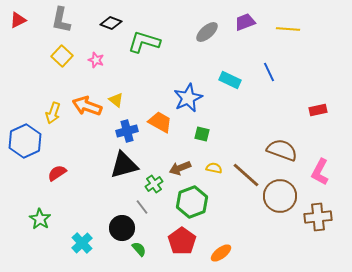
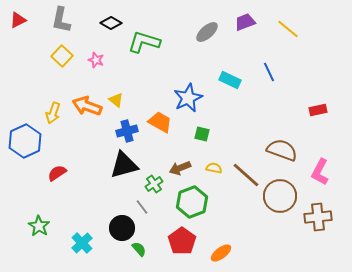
black diamond: rotated 10 degrees clockwise
yellow line: rotated 35 degrees clockwise
green star: moved 1 px left, 7 px down
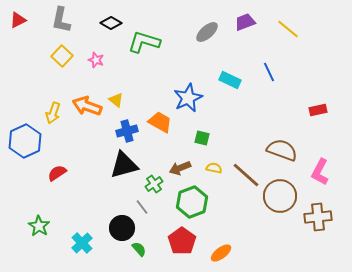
green square: moved 4 px down
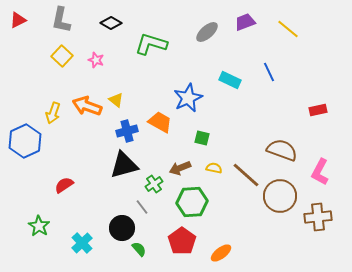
green L-shape: moved 7 px right, 2 px down
red semicircle: moved 7 px right, 12 px down
green hexagon: rotated 16 degrees clockwise
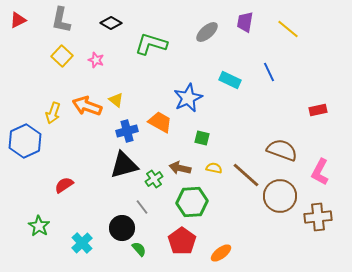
purple trapezoid: rotated 60 degrees counterclockwise
brown arrow: rotated 35 degrees clockwise
green cross: moved 5 px up
